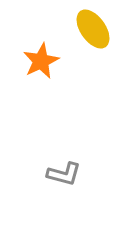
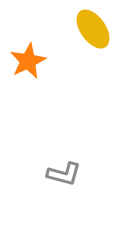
orange star: moved 13 px left
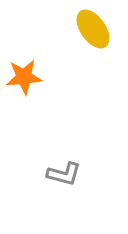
orange star: moved 4 px left, 16 px down; rotated 21 degrees clockwise
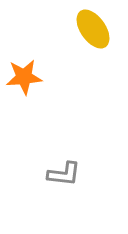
gray L-shape: rotated 8 degrees counterclockwise
